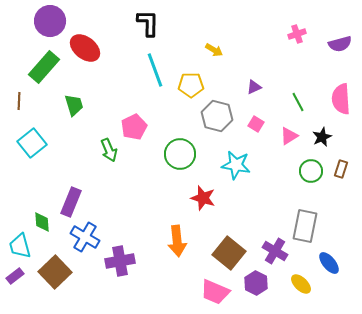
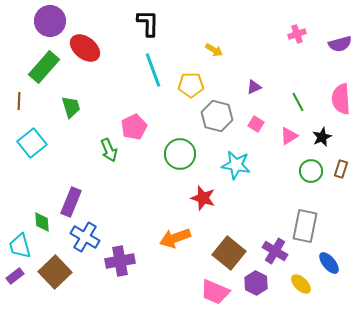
cyan line at (155, 70): moved 2 px left
green trapezoid at (74, 105): moved 3 px left, 2 px down
orange arrow at (177, 241): moved 2 px left, 3 px up; rotated 76 degrees clockwise
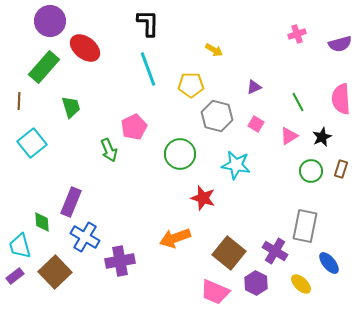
cyan line at (153, 70): moved 5 px left, 1 px up
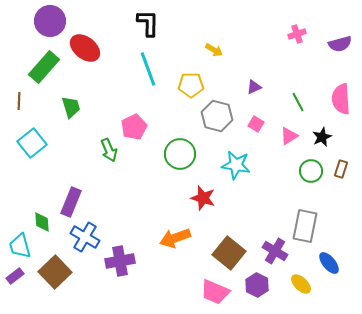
purple hexagon at (256, 283): moved 1 px right, 2 px down
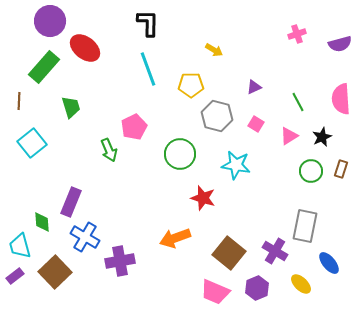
purple hexagon at (257, 285): moved 3 px down; rotated 10 degrees clockwise
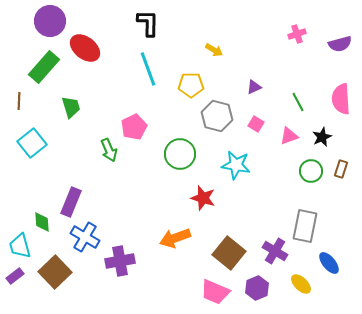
pink triangle at (289, 136): rotated 12 degrees clockwise
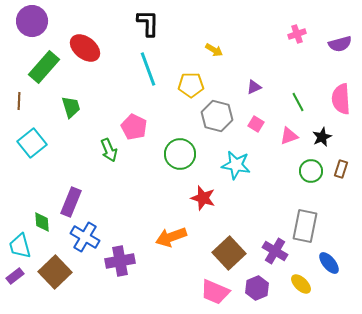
purple circle at (50, 21): moved 18 px left
pink pentagon at (134, 127): rotated 20 degrees counterclockwise
orange arrow at (175, 238): moved 4 px left, 1 px up
brown square at (229, 253): rotated 8 degrees clockwise
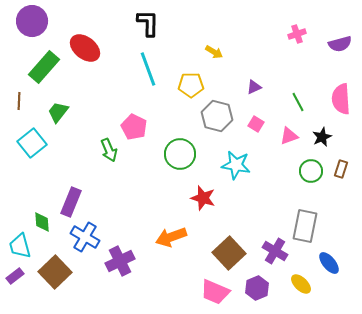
yellow arrow at (214, 50): moved 2 px down
green trapezoid at (71, 107): moved 13 px left, 5 px down; rotated 125 degrees counterclockwise
purple cross at (120, 261): rotated 16 degrees counterclockwise
